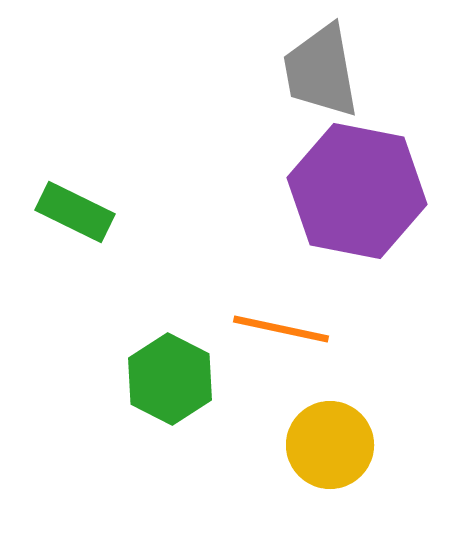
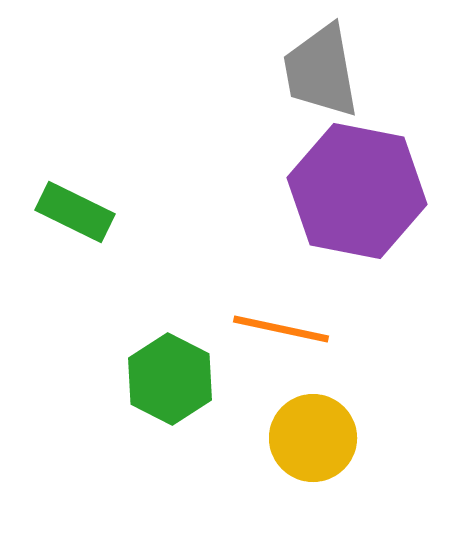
yellow circle: moved 17 px left, 7 px up
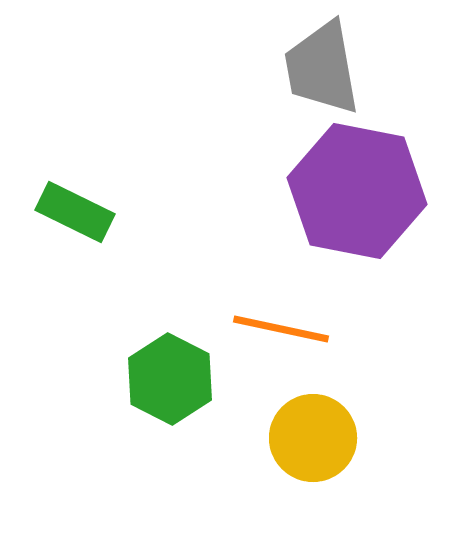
gray trapezoid: moved 1 px right, 3 px up
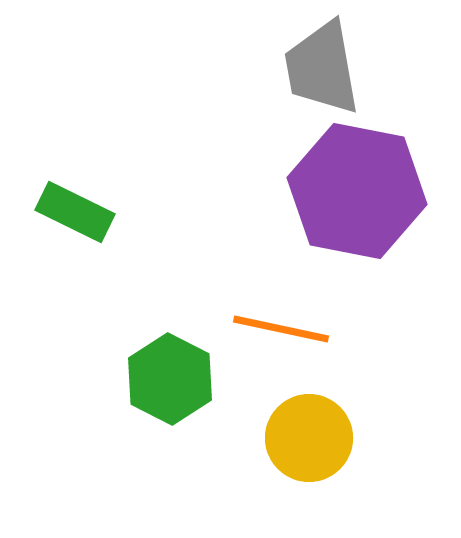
yellow circle: moved 4 px left
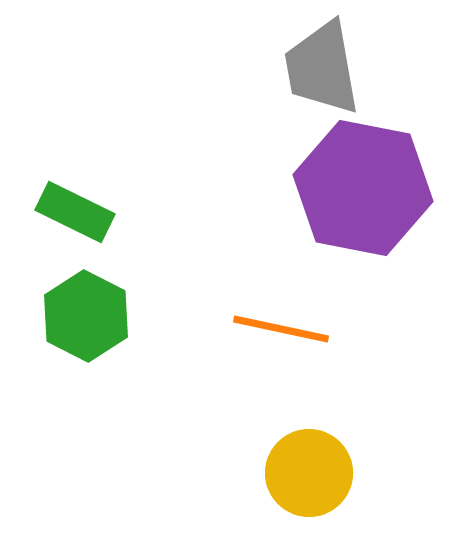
purple hexagon: moved 6 px right, 3 px up
green hexagon: moved 84 px left, 63 px up
yellow circle: moved 35 px down
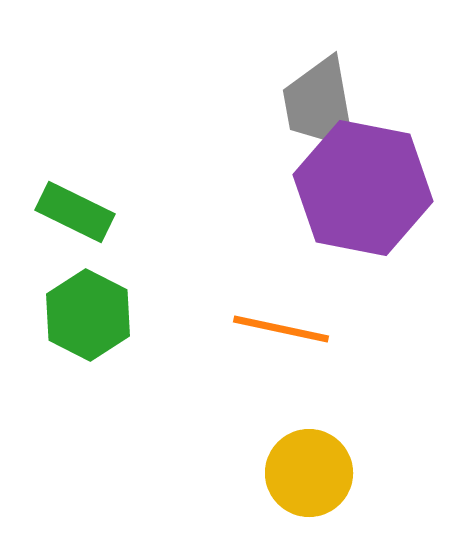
gray trapezoid: moved 2 px left, 36 px down
green hexagon: moved 2 px right, 1 px up
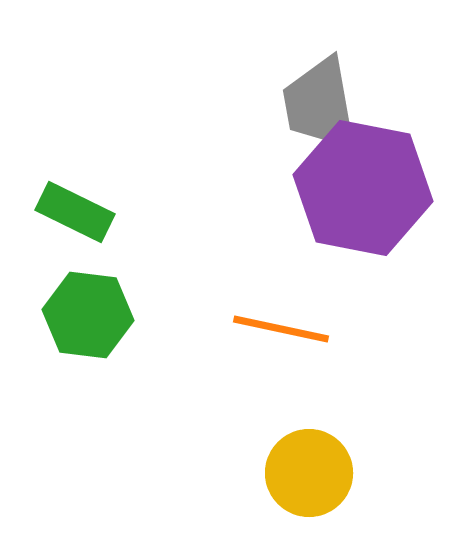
green hexagon: rotated 20 degrees counterclockwise
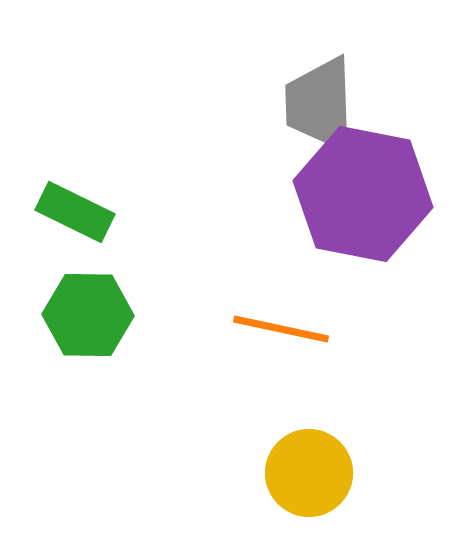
gray trapezoid: rotated 8 degrees clockwise
purple hexagon: moved 6 px down
green hexagon: rotated 6 degrees counterclockwise
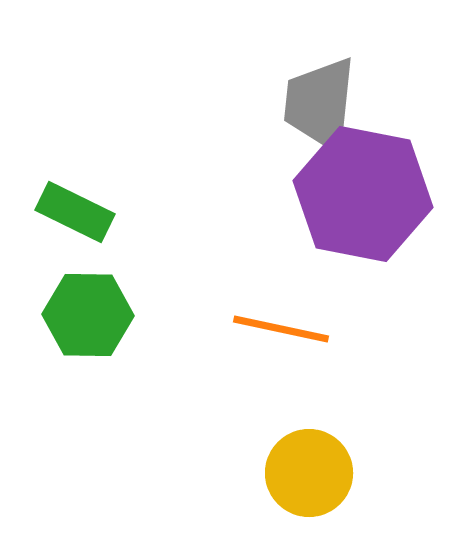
gray trapezoid: rotated 8 degrees clockwise
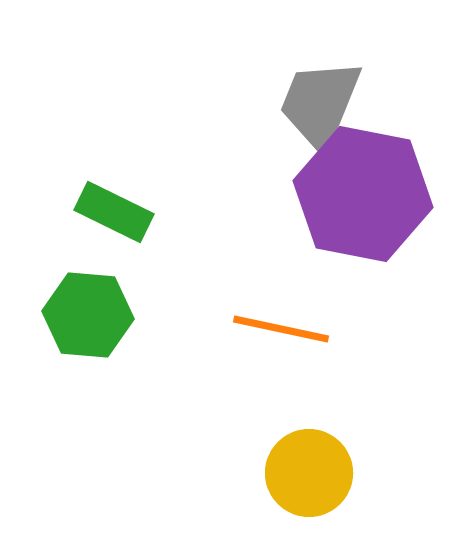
gray trapezoid: rotated 16 degrees clockwise
green rectangle: moved 39 px right
green hexagon: rotated 4 degrees clockwise
